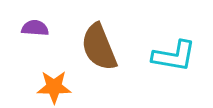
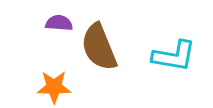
purple semicircle: moved 24 px right, 5 px up
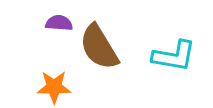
brown semicircle: rotated 9 degrees counterclockwise
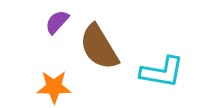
purple semicircle: moved 2 px left, 1 px up; rotated 52 degrees counterclockwise
cyan L-shape: moved 12 px left, 16 px down
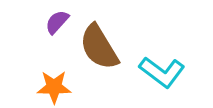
cyan L-shape: rotated 27 degrees clockwise
